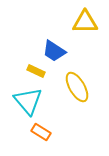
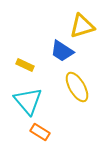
yellow triangle: moved 3 px left, 4 px down; rotated 16 degrees counterclockwise
blue trapezoid: moved 8 px right
yellow rectangle: moved 11 px left, 6 px up
orange rectangle: moved 1 px left
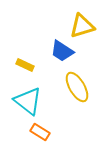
cyan triangle: rotated 12 degrees counterclockwise
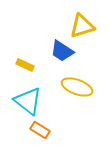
yellow ellipse: rotated 40 degrees counterclockwise
orange rectangle: moved 2 px up
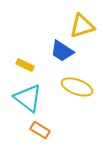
cyan triangle: moved 3 px up
